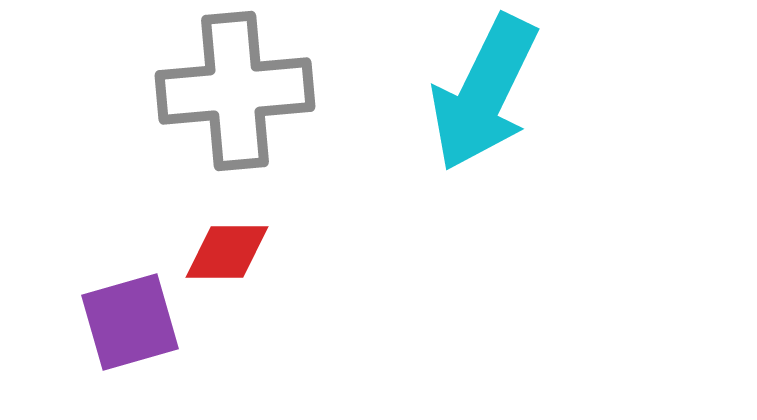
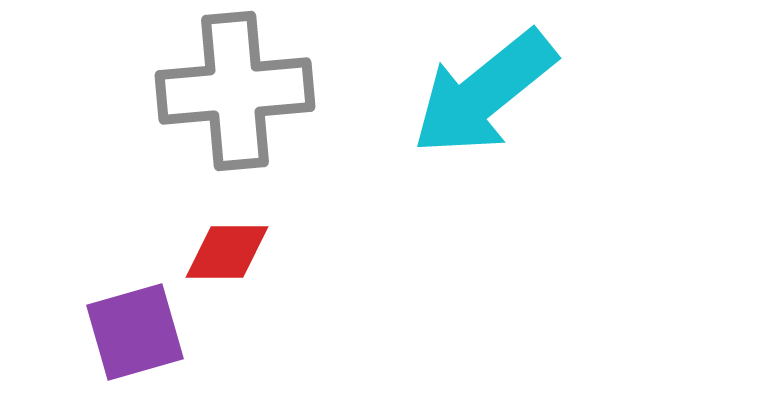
cyan arrow: rotated 25 degrees clockwise
purple square: moved 5 px right, 10 px down
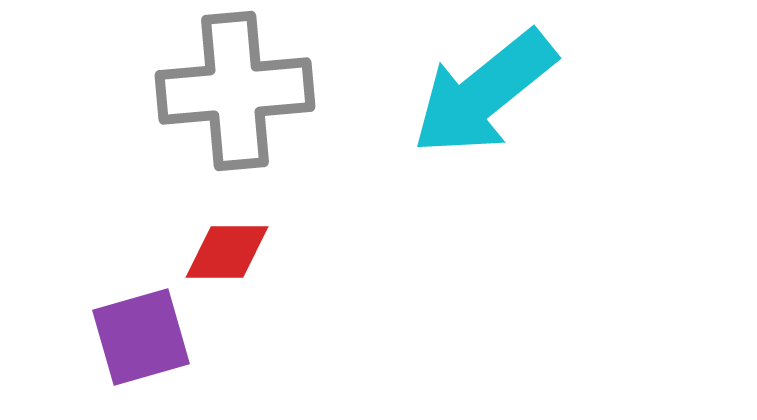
purple square: moved 6 px right, 5 px down
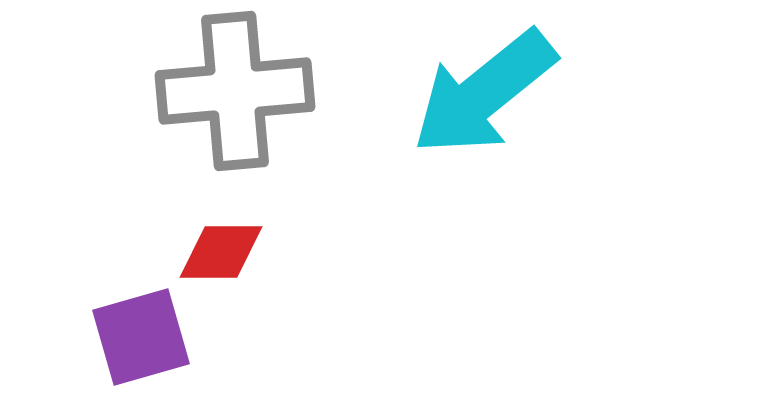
red diamond: moved 6 px left
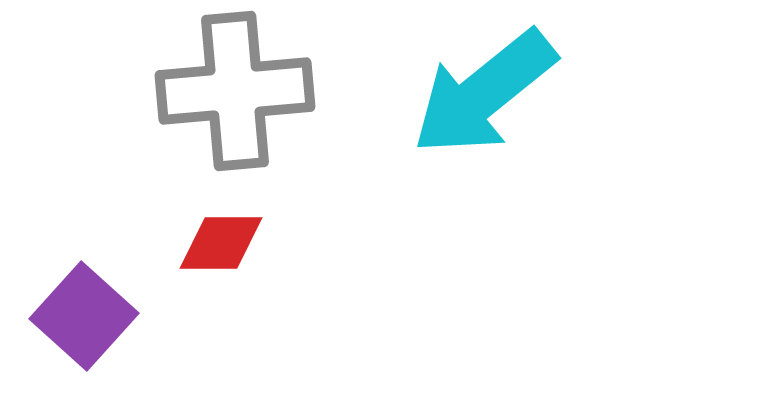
red diamond: moved 9 px up
purple square: moved 57 px left, 21 px up; rotated 32 degrees counterclockwise
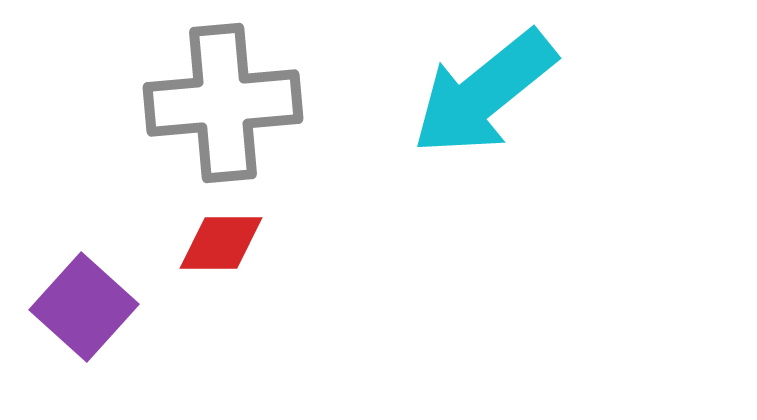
gray cross: moved 12 px left, 12 px down
purple square: moved 9 px up
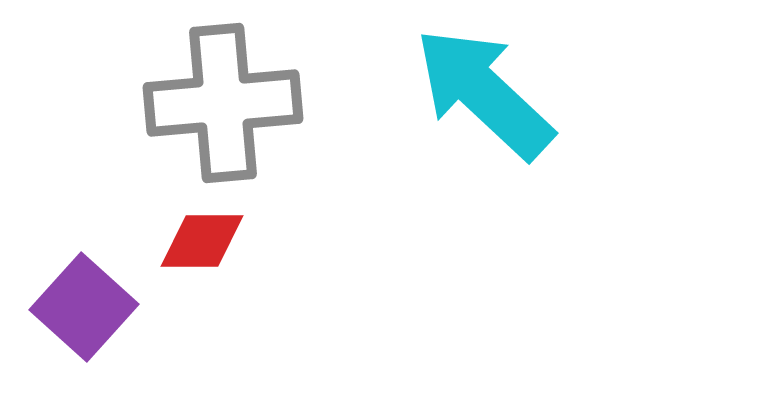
cyan arrow: rotated 82 degrees clockwise
red diamond: moved 19 px left, 2 px up
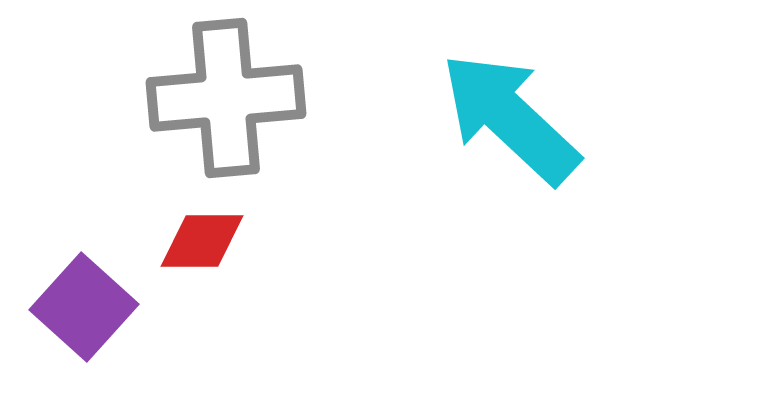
cyan arrow: moved 26 px right, 25 px down
gray cross: moved 3 px right, 5 px up
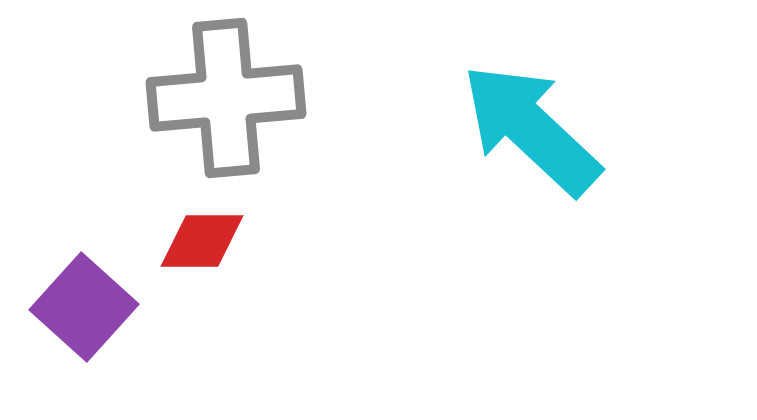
cyan arrow: moved 21 px right, 11 px down
